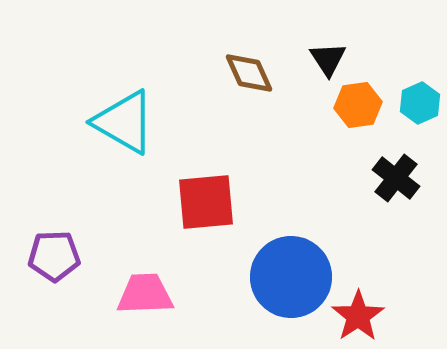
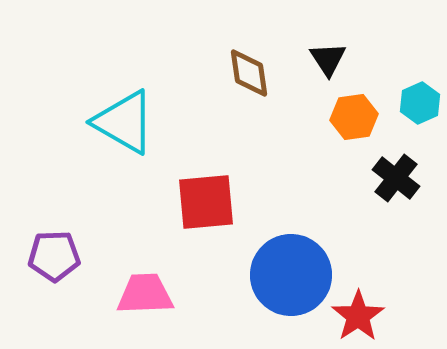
brown diamond: rotated 16 degrees clockwise
orange hexagon: moved 4 px left, 12 px down
blue circle: moved 2 px up
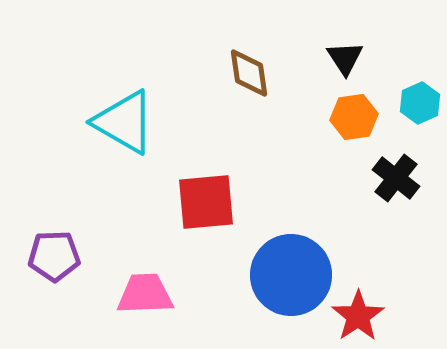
black triangle: moved 17 px right, 1 px up
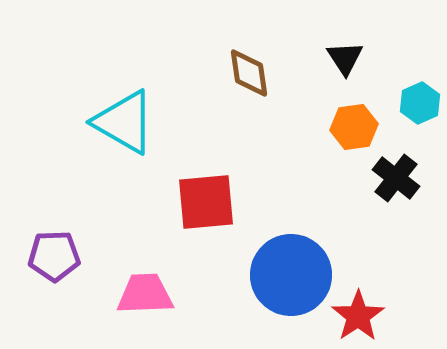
orange hexagon: moved 10 px down
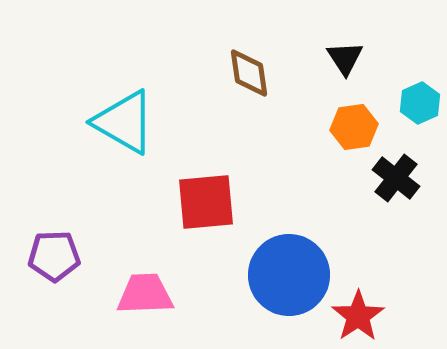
blue circle: moved 2 px left
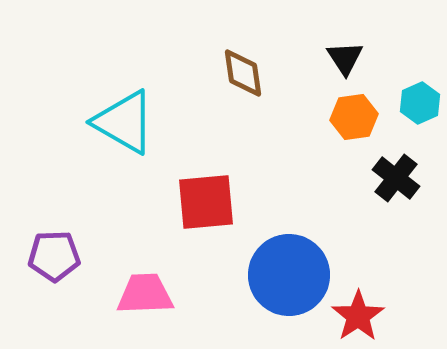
brown diamond: moved 6 px left
orange hexagon: moved 10 px up
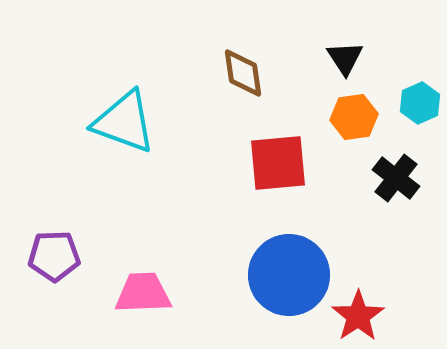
cyan triangle: rotated 10 degrees counterclockwise
red square: moved 72 px right, 39 px up
pink trapezoid: moved 2 px left, 1 px up
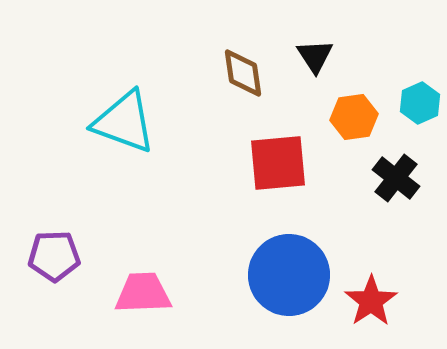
black triangle: moved 30 px left, 2 px up
red star: moved 13 px right, 15 px up
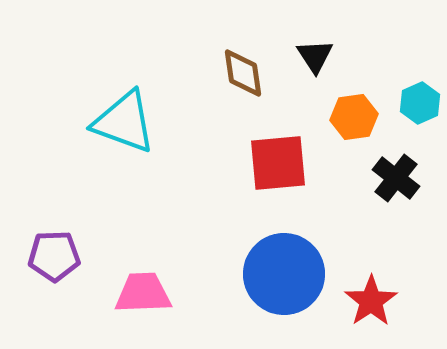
blue circle: moved 5 px left, 1 px up
